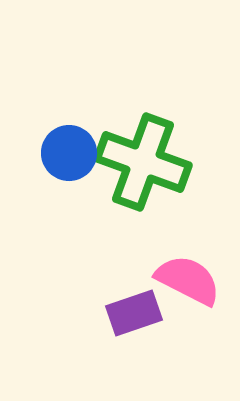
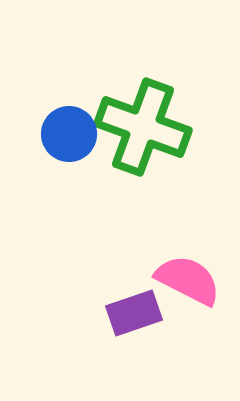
blue circle: moved 19 px up
green cross: moved 35 px up
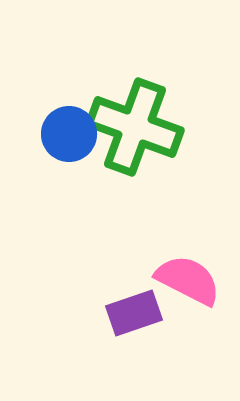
green cross: moved 8 px left
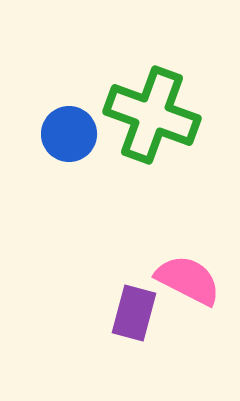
green cross: moved 17 px right, 12 px up
purple rectangle: rotated 56 degrees counterclockwise
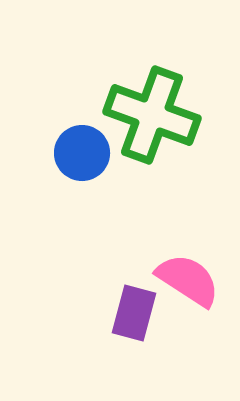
blue circle: moved 13 px right, 19 px down
pink semicircle: rotated 6 degrees clockwise
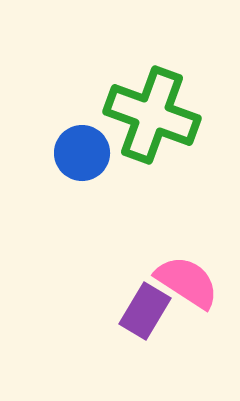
pink semicircle: moved 1 px left, 2 px down
purple rectangle: moved 11 px right, 2 px up; rotated 16 degrees clockwise
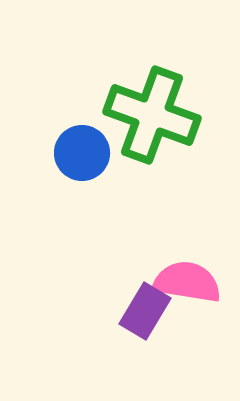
pink semicircle: rotated 24 degrees counterclockwise
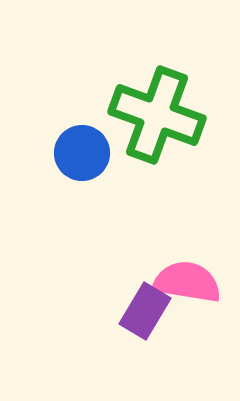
green cross: moved 5 px right
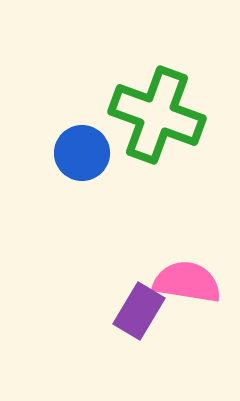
purple rectangle: moved 6 px left
